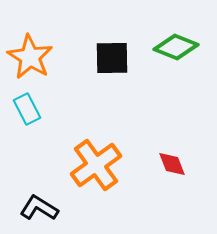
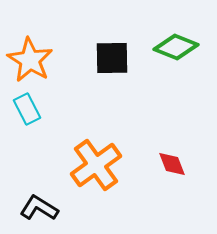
orange star: moved 3 px down
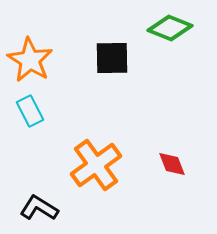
green diamond: moved 6 px left, 19 px up
cyan rectangle: moved 3 px right, 2 px down
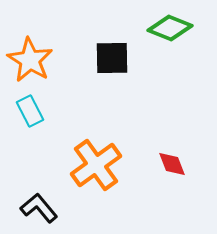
black L-shape: rotated 18 degrees clockwise
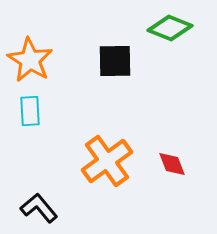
black square: moved 3 px right, 3 px down
cyan rectangle: rotated 24 degrees clockwise
orange cross: moved 11 px right, 4 px up
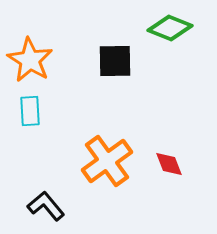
red diamond: moved 3 px left
black L-shape: moved 7 px right, 2 px up
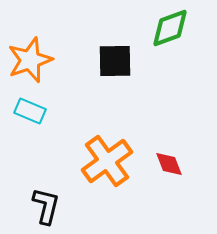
green diamond: rotated 42 degrees counterclockwise
orange star: rotated 21 degrees clockwise
cyan rectangle: rotated 64 degrees counterclockwise
black L-shape: rotated 54 degrees clockwise
